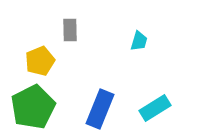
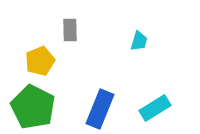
green pentagon: rotated 18 degrees counterclockwise
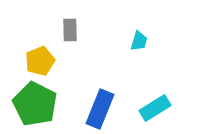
green pentagon: moved 2 px right, 3 px up
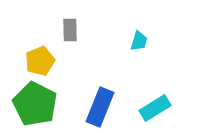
blue rectangle: moved 2 px up
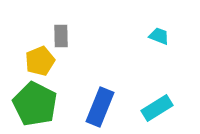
gray rectangle: moved 9 px left, 6 px down
cyan trapezoid: moved 20 px right, 5 px up; rotated 85 degrees counterclockwise
cyan rectangle: moved 2 px right
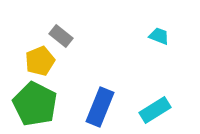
gray rectangle: rotated 50 degrees counterclockwise
cyan rectangle: moved 2 px left, 2 px down
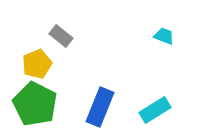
cyan trapezoid: moved 5 px right
yellow pentagon: moved 3 px left, 3 px down
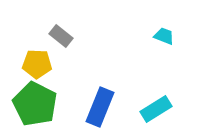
yellow pentagon: rotated 24 degrees clockwise
cyan rectangle: moved 1 px right, 1 px up
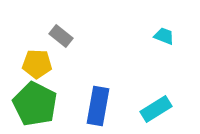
blue rectangle: moved 2 px left, 1 px up; rotated 12 degrees counterclockwise
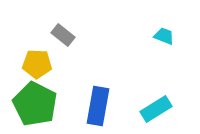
gray rectangle: moved 2 px right, 1 px up
